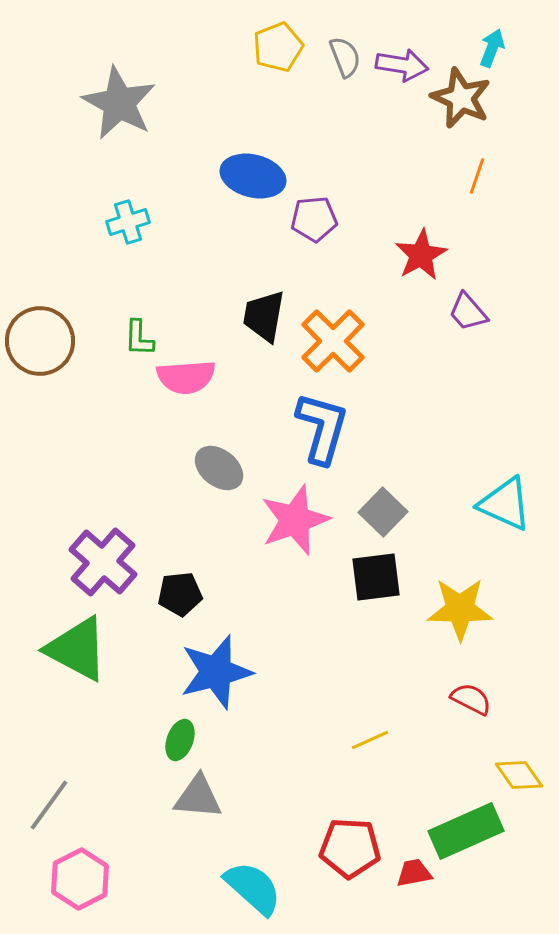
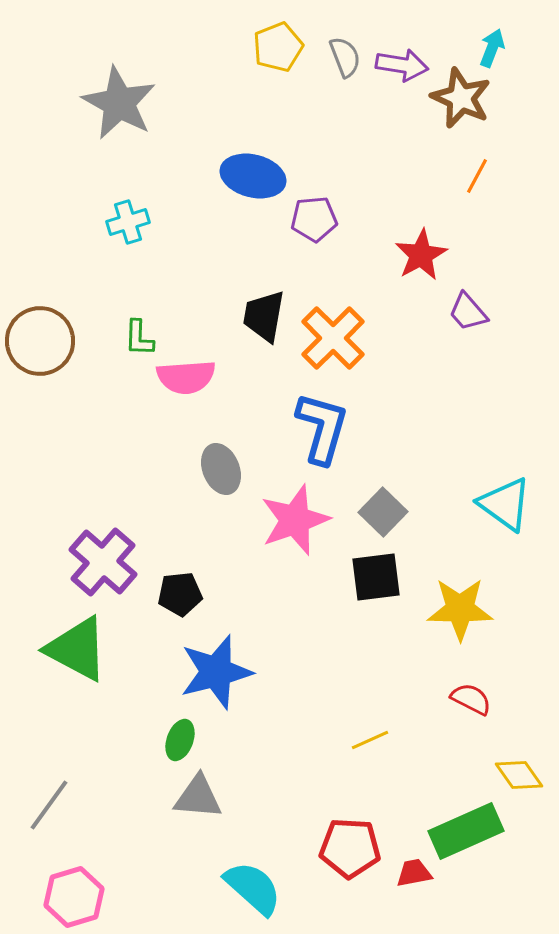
orange line: rotated 9 degrees clockwise
orange cross: moved 3 px up
gray ellipse: moved 2 px right, 1 px down; rotated 30 degrees clockwise
cyan triangle: rotated 12 degrees clockwise
pink hexagon: moved 6 px left, 18 px down; rotated 10 degrees clockwise
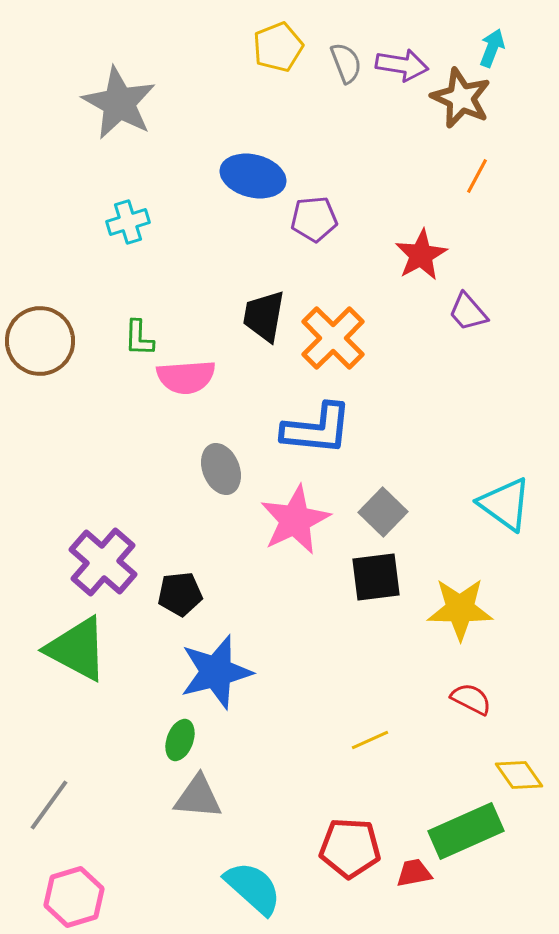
gray semicircle: moved 1 px right, 6 px down
blue L-shape: moved 5 px left, 1 px down; rotated 80 degrees clockwise
pink star: rotated 6 degrees counterclockwise
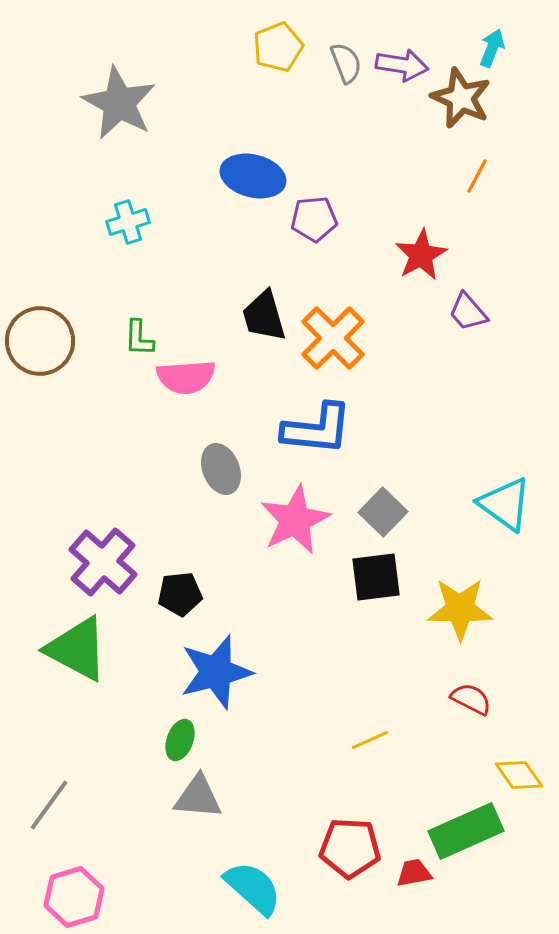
black trapezoid: rotated 26 degrees counterclockwise
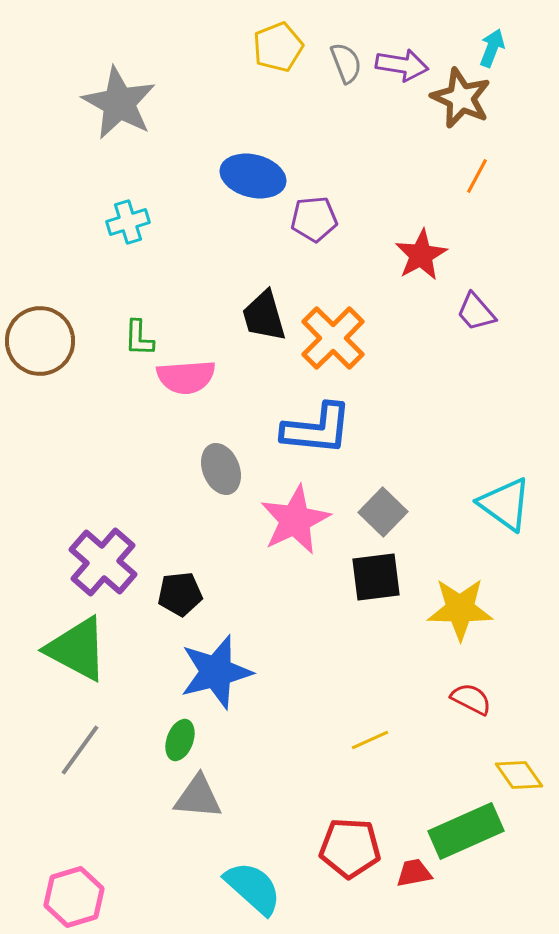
purple trapezoid: moved 8 px right
gray line: moved 31 px right, 55 px up
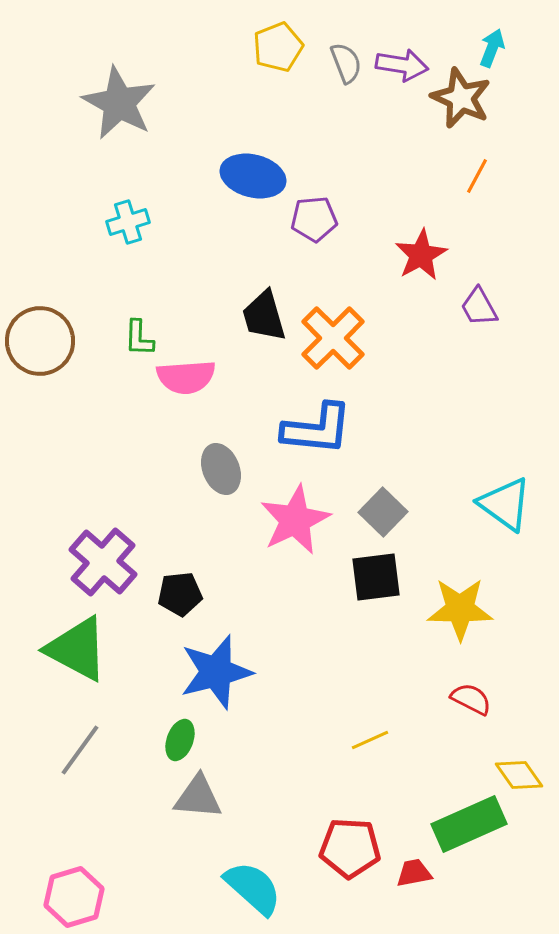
purple trapezoid: moved 3 px right, 5 px up; rotated 12 degrees clockwise
green rectangle: moved 3 px right, 7 px up
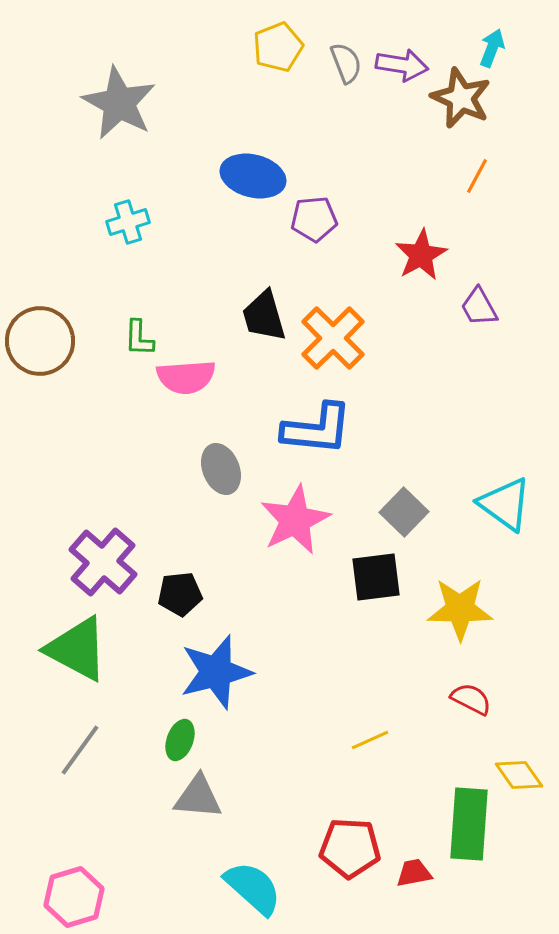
gray square: moved 21 px right
green rectangle: rotated 62 degrees counterclockwise
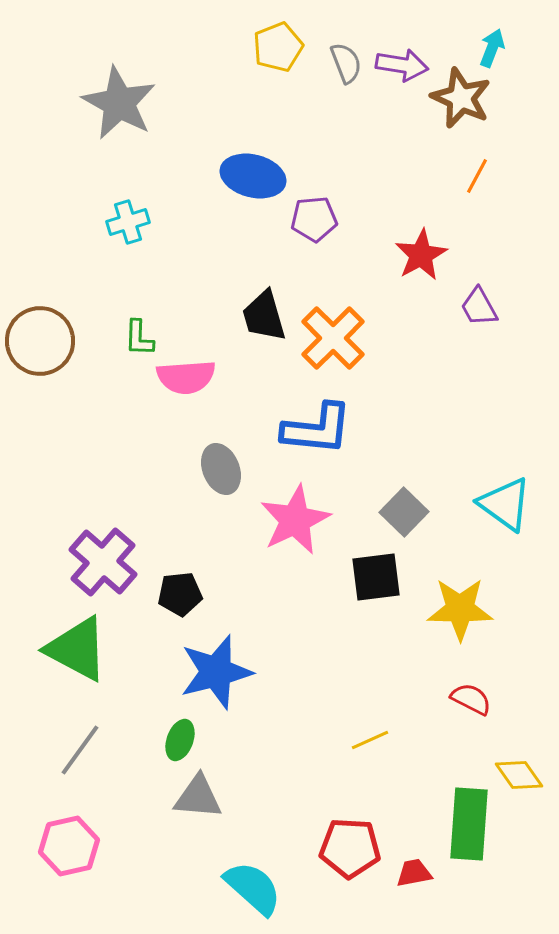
pink hexagon: moved 5 px left, 51 px up; rotated 4 degrees clockwise
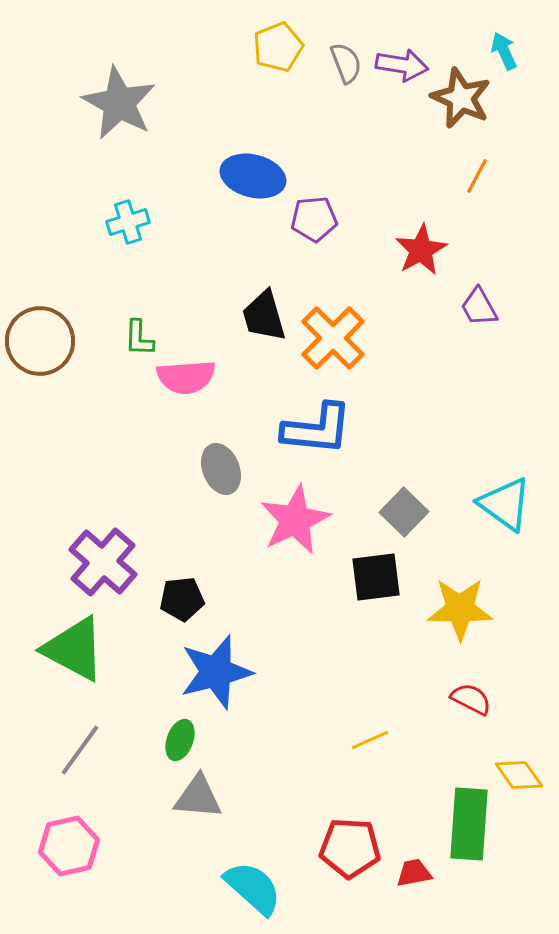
cyan arrow: moved 12 px right, 3 px down; rotated 45 degrees counterclockwise
red star: moved 5 px up
black pentagon: moved 2 px right, 5 px down
green triangle: moved 3 px left
